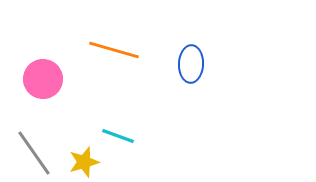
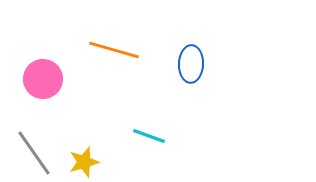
cyan line: moved 31 px right
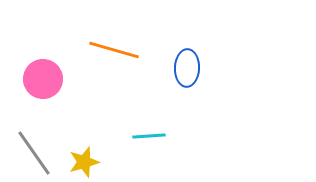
blue ellipse: moved 4 px left, 4 px down
cyan line: rotated 24 degrees counterclockwise
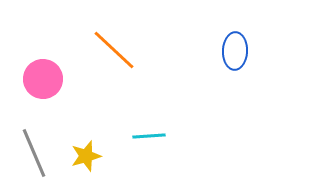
orange line: rotated 27 degrees clockwise
blue ellipse: moved 48 px right, 17 px up
gray line: rotated 12 degrees clockwise
yellow star: moved 2 px right, 6 px up
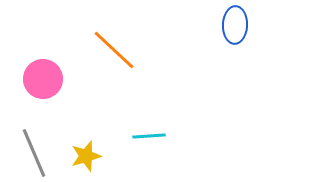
blue ellipse: moved 26 px up
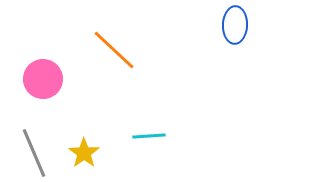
yellow star: moved 2 px left, 3 px up; rotated 20 degrees counterclockwise
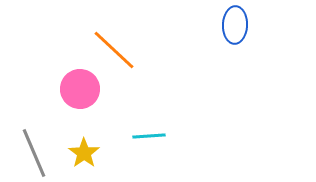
pink circle: moved 37 px right, 10 px down
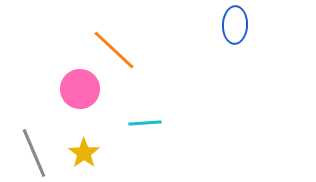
cyan line: moved 4 px left, 13 px up
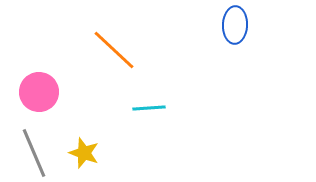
pink circle: moved 41 px left, 3 px down
cyan line: moved 4 px right, 15 px up
yellow star: rotated 16 degrees counterclockwise
